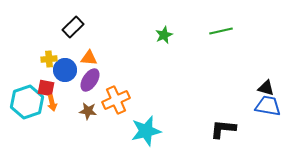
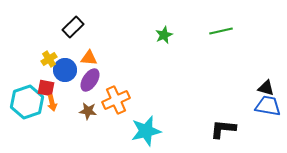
yellow cross: rotated 28 degrees counterclockwise
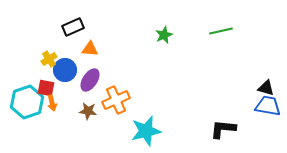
black rectangle: rotated 20 degrees clockwise
orange triangle: moved 1 px right, 9 px up
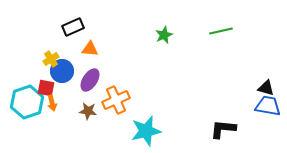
yellow cross: moved 2 px right
blue circle: moved 3 px left, 1 px down
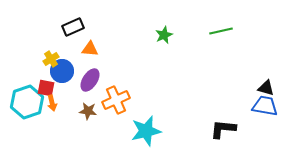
blue trapezoid: moved 3 px left
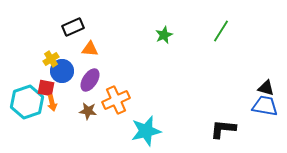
green line: rotated 45 degrees counterclockwise
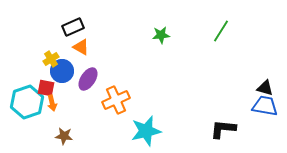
green star: moved 3 px left; rotated 18 degrees clockwise
orange triangle: moved 9 px left, 2 px up; rotated 24 degrees clockwise
purple ellipse: moved 2 px left, 1 px up
black triangle: moved 1 px left
brown star: moved 24 px left, 25 px down
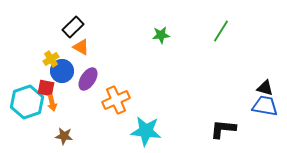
black rectangle: rotated 20 degrees counterclockwise
cyan star: rotated 20 degrees clockwise
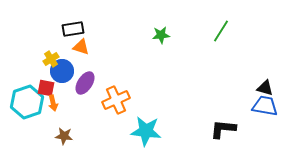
black rectangle: moved 2 px down; rotated 35 degrees clockwise
orange triangle: rotated 12 degrees counterclockwise
purple ellipse: moved 3 px left, 4 px down
orange arrow: moved 1 px right
